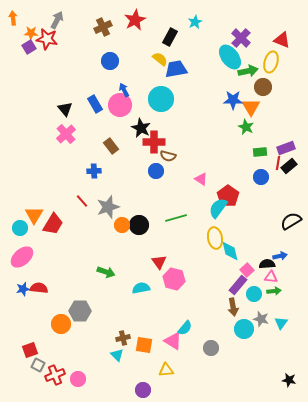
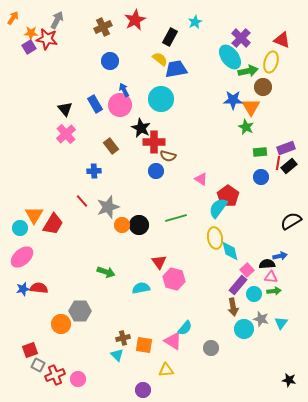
orange arrow at (13, 18): rotated 40 degrees clockwise
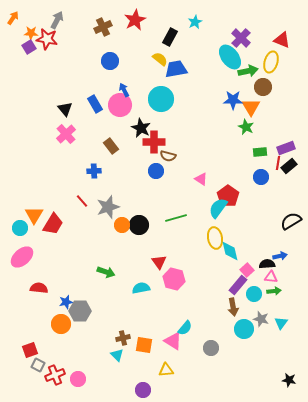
blue star at (23, 289): moved 43 px right, 13 px down
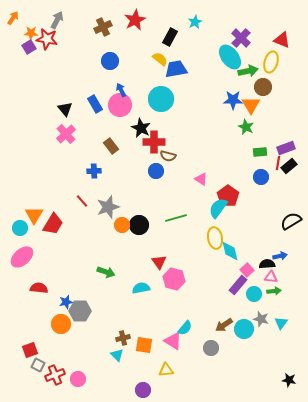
blue arrow at (124, 90): moved 3 px left
orange triangle at (251, 107): moved 2 px up
brown arrow at (233, 307): moved 9 px left, 18 px down; rotated 66 degrees clockwise
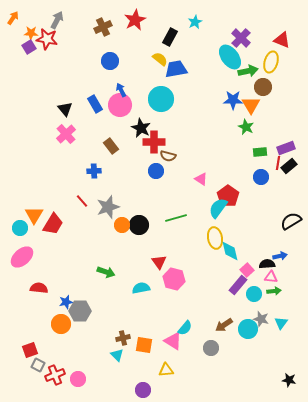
cyan circle at (244, 329): moved 4 px right
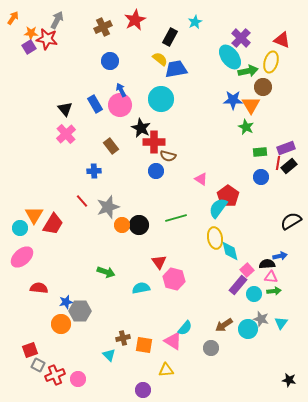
cyan triangle at (117, 355): moved 8 px left
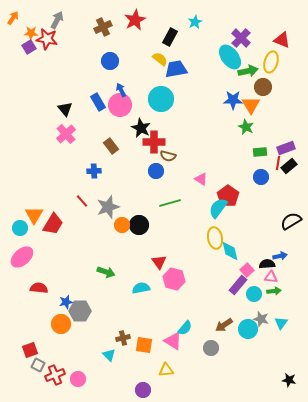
blue rectangle at (95, 104): moved 3 px right, 2 px up
green line at (176, 218): moved 6 px left, 15 px up
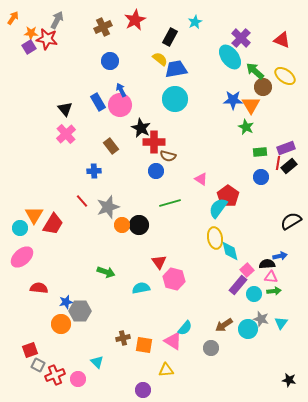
yellow ellipse at (271, 62): moved 14 px right, 14 px down; rotated 70 degrees counterclockwise
green arrow at (248, 71): moved 7 px right; rotated 126 degrees counterclockwise
cyan circle at (161, 99): moved 14 px right
cyan triangle at (109, 355): moved 12 px left, 7 px down
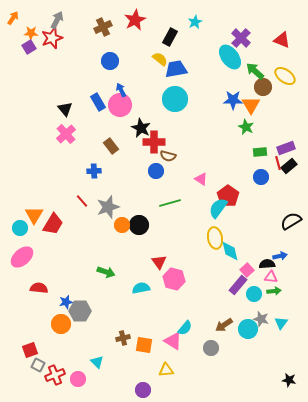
red star at (47, 39): moved 5 px right, 1 px up; rotated 30 degrees counterclockwise
red line at (278, 163): rotated 24 degrees counterclockwise
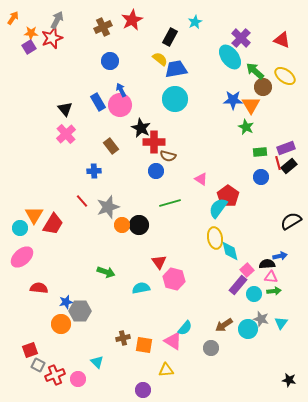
red star at (135, 20): moved 3 px left
